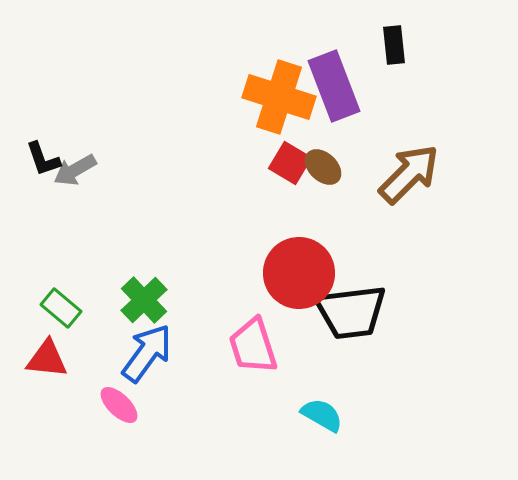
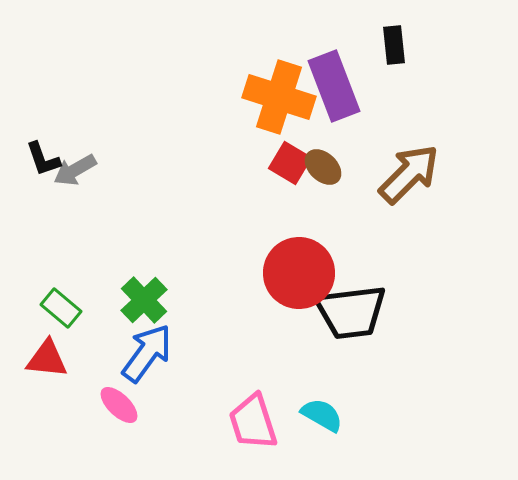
pink trapezoid: moved 76 px down
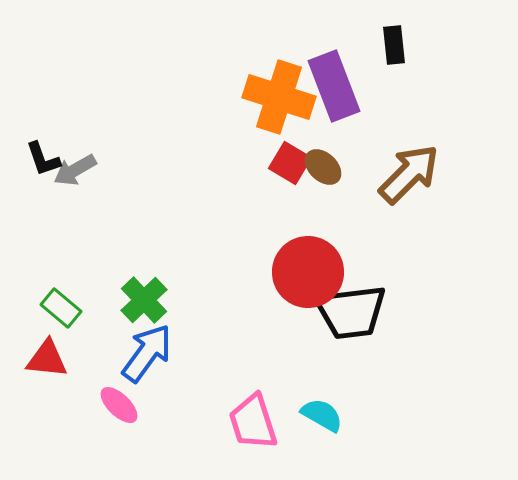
red circle: moved 9 px right, 1 px up
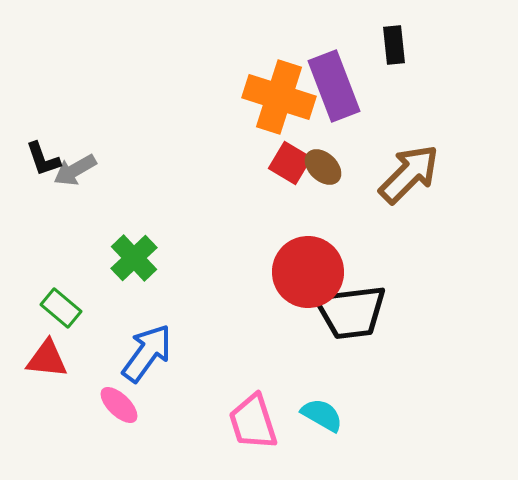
green cross: moved 10 px left, 42 px up
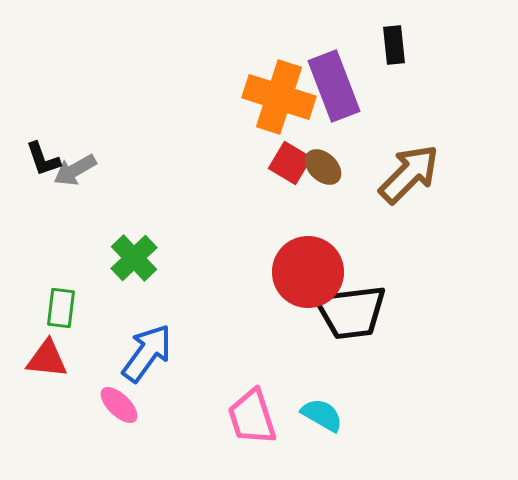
green rectangle: rotated 57 degrees clockwise
pink trapezoid: moved 1 px left, 5 px up
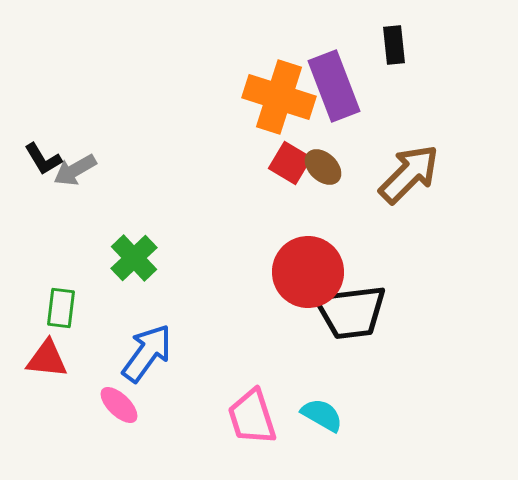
black L-shape: rotated 12 degrees counterclockwise
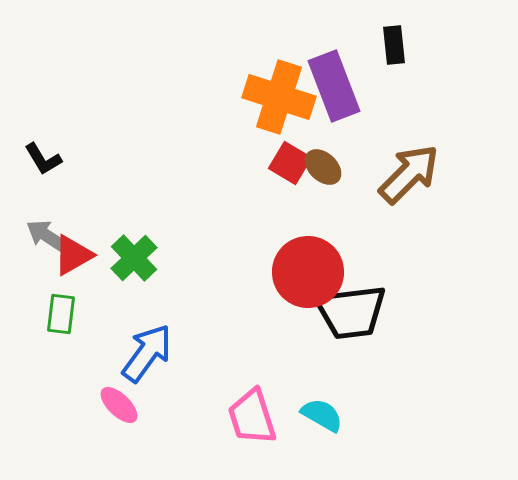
gray arrow: moved 28 px left, 66 px down; rotated 63 degrees clockwise
green rectangle: moved 6 px down
red triangle: moved 26 px right, 104 px up; rotated 36 degrees counterclockwise
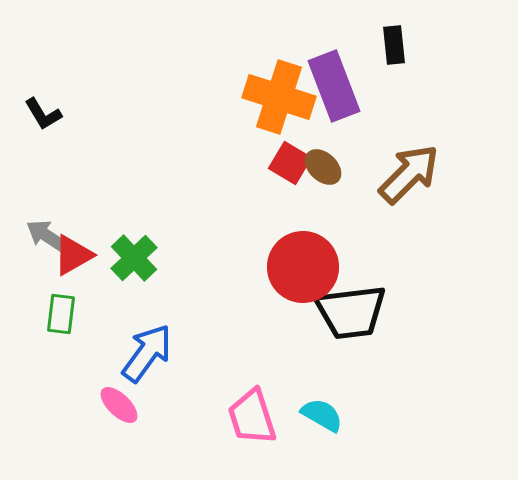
black L-shape: moved 45 px up
red circle: moved 5 px left, 5 px up
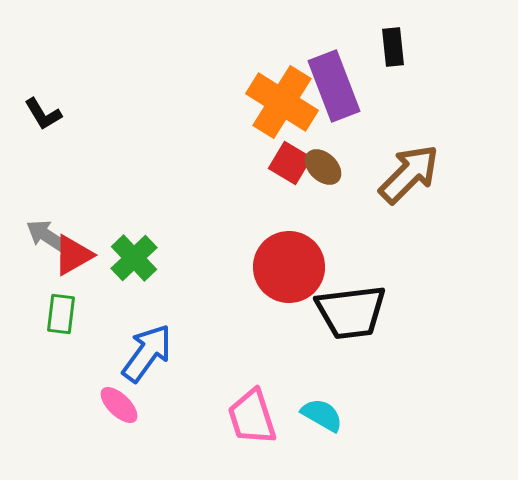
black rectangle: moved 1 px left, 2 px down
orange cross: moved 3 px right, 5 px down; rotated 14 degrees clockwise
red circle: moved 14 px left
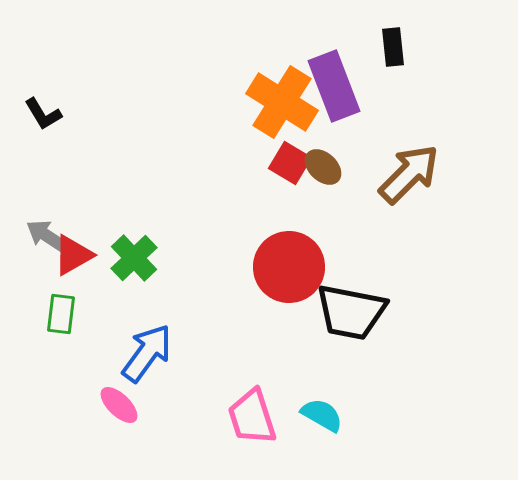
black trapezoid: rotated 18 degrees clockwise
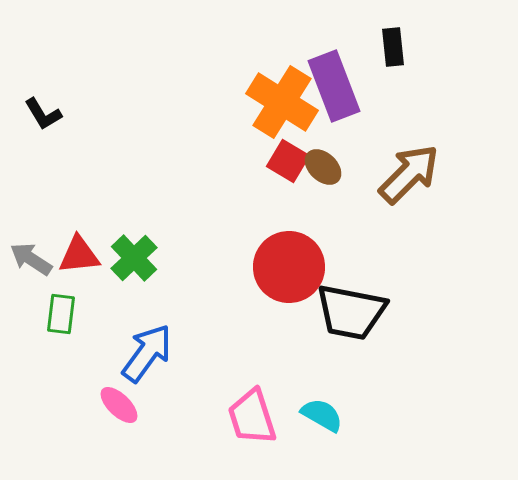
red square: moved 2 px left, 2 px up
gray arrow: moved 16 px left, 23 px down
red triangle: moved 6 px right; rotated 24 degrees clockwise
